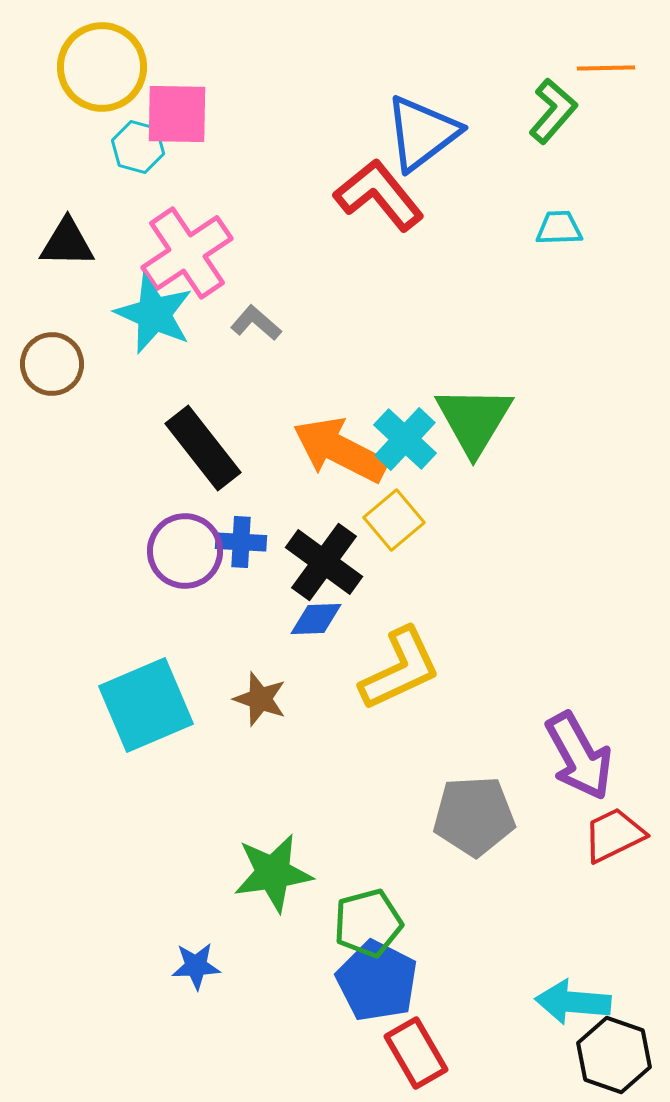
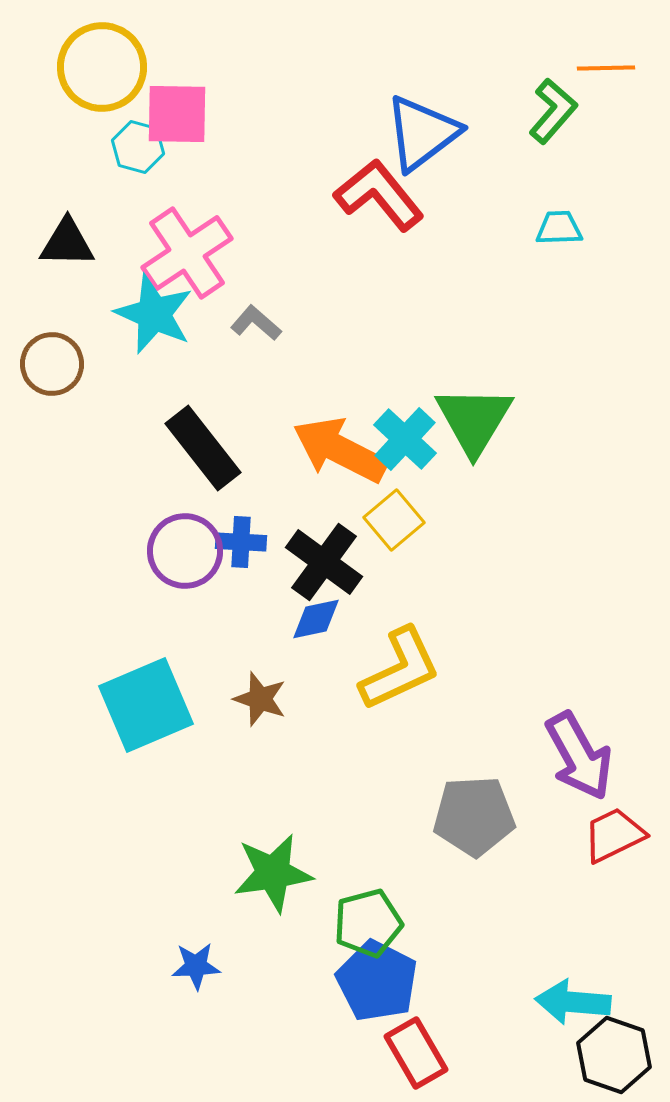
blue diamond: rotated 10 degrees counterclockwise
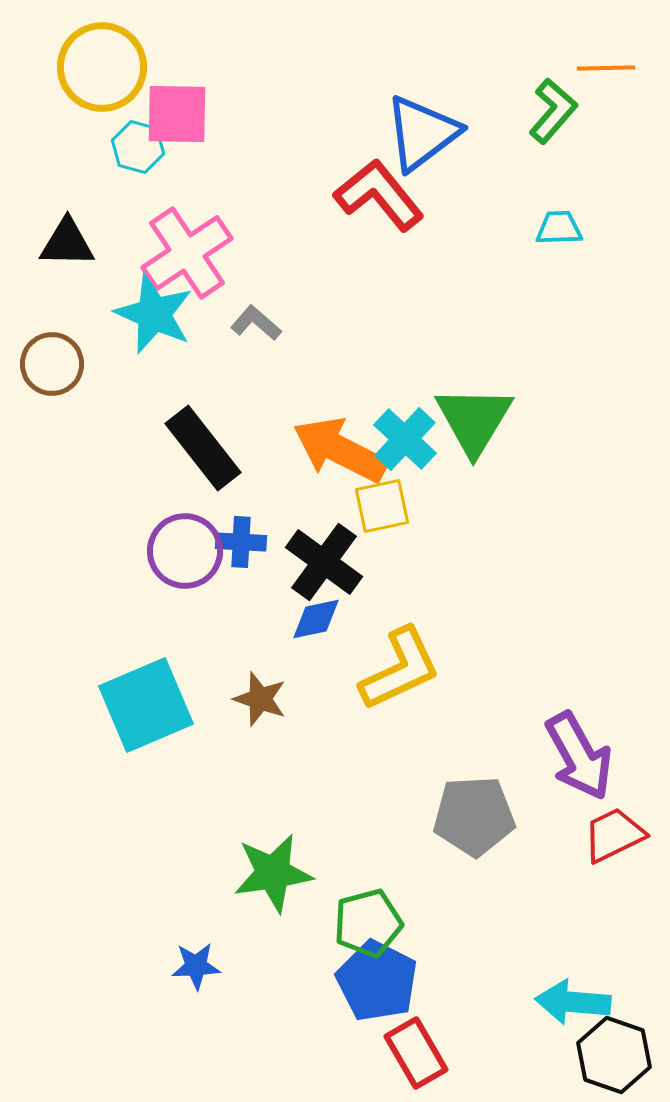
yellow square: moved 12 px left, 14 px up; rotated 28 degrees clockwise
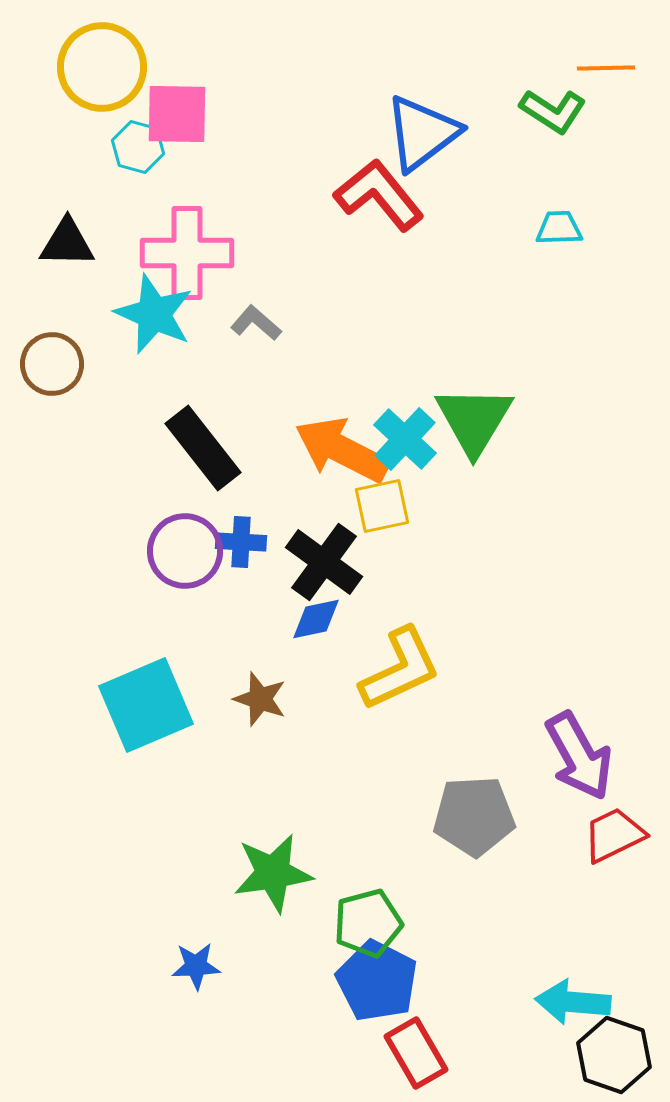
green L-shape: rotated 82 degrees clockwise
pink cross: rotated 34 degrees clockwise
orange arrow: moved 2 px right
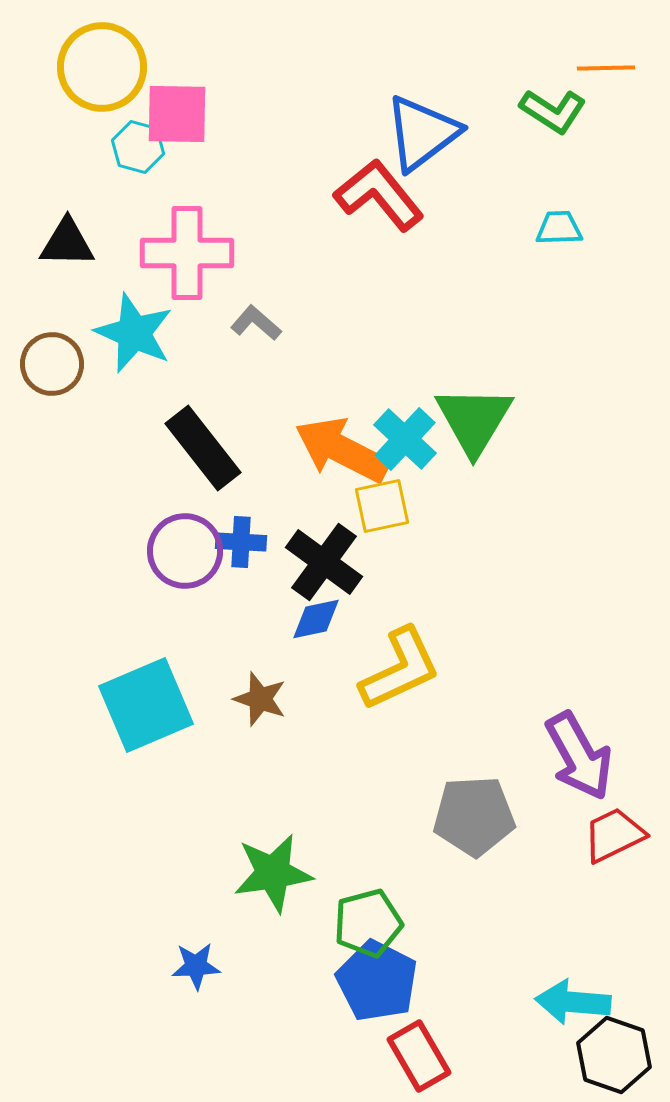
cyan star: moved 20 px left, 19 px down
red rectangle: moved 3 px right, 3 px down
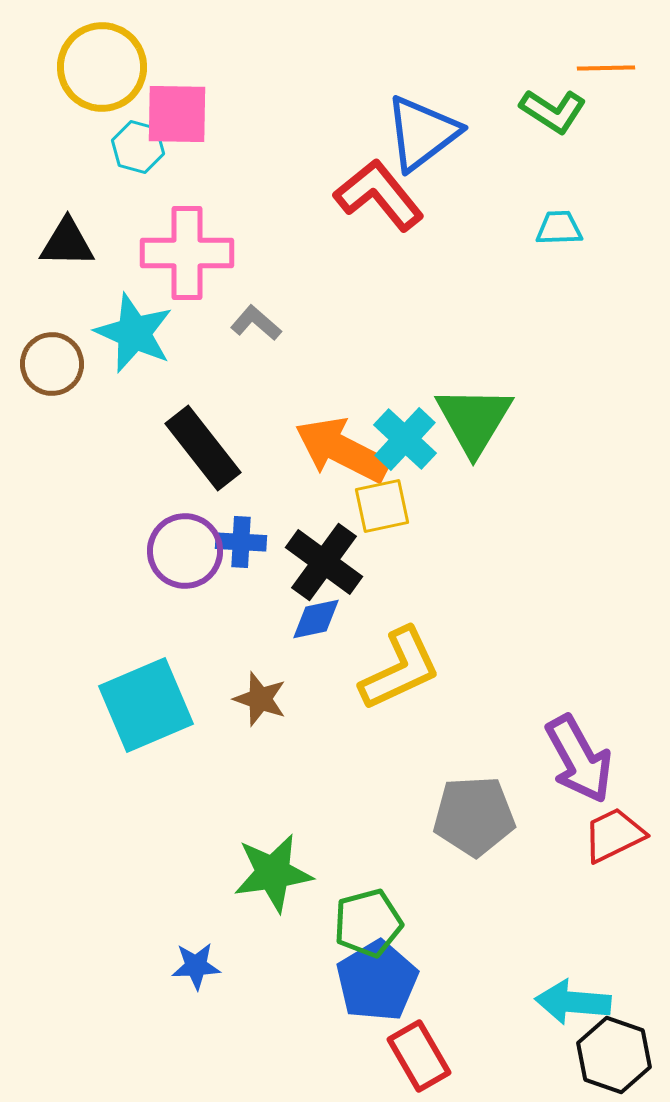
purple arrow: moved 3 px down
blue pentagon: rotated 14 degrees clockwise
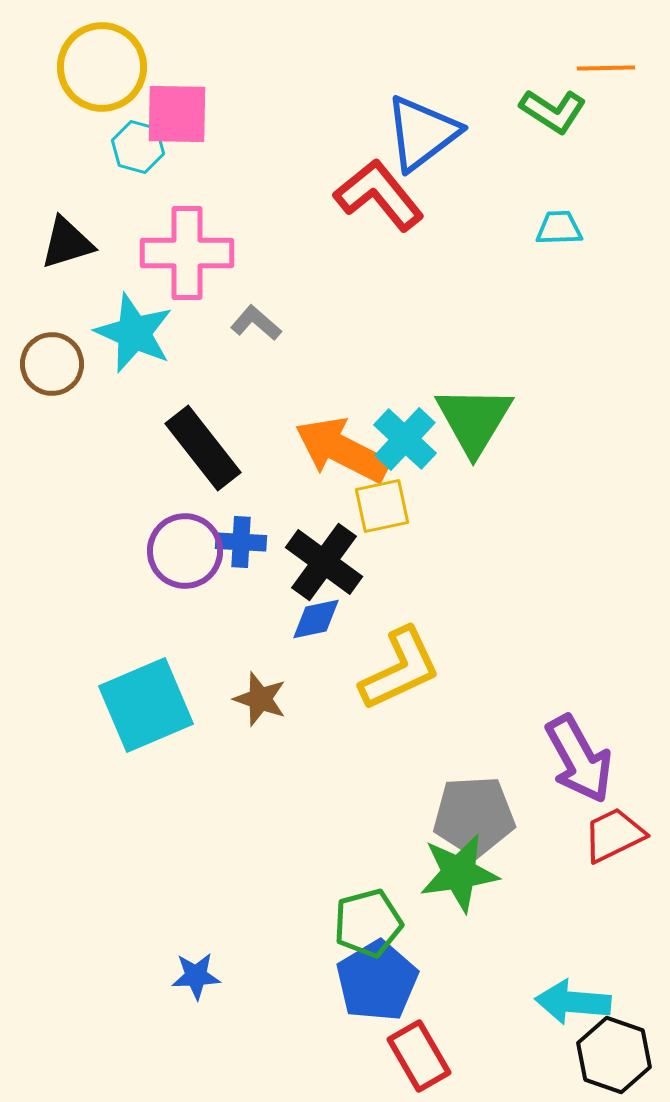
black triangle: rotated 18 degrees counterclockwise
green star: moved 186 px right
blue star: moved 10 px down
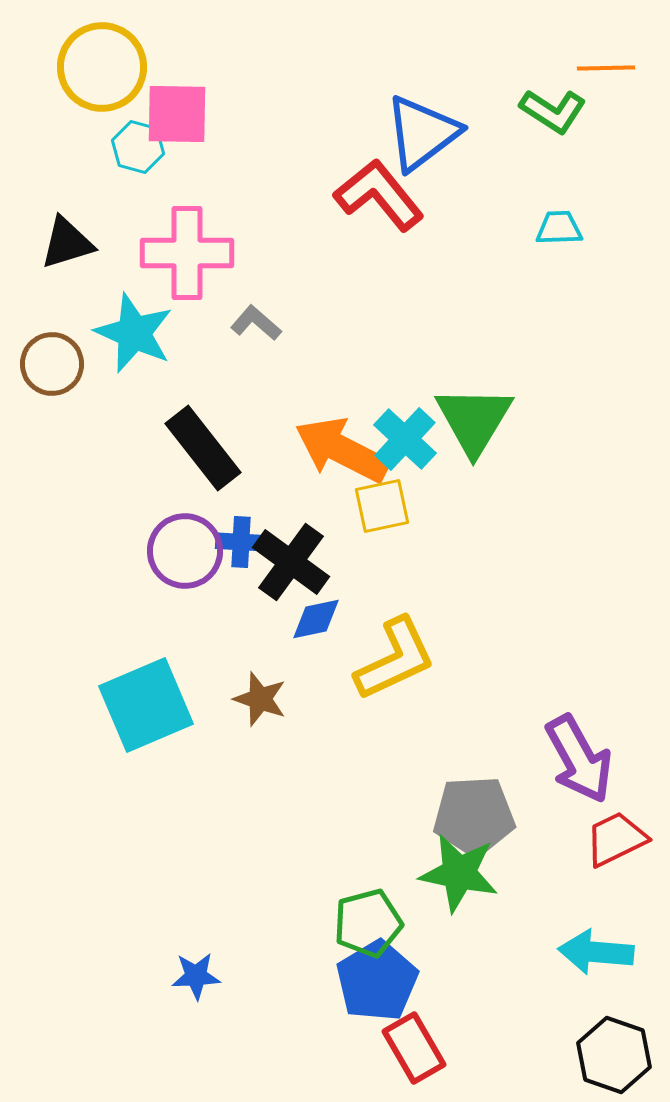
black cross: moved 33 px left
yellow L-shape: moved 5 px left, 10 px up
red trapezoid: moved 2 px right, 4 px down
green star: rotated 20 degrees clockwise
cyan arrow: moved 23 px right, 50 px up
red rectangle: moved 5 px left, 8 px up
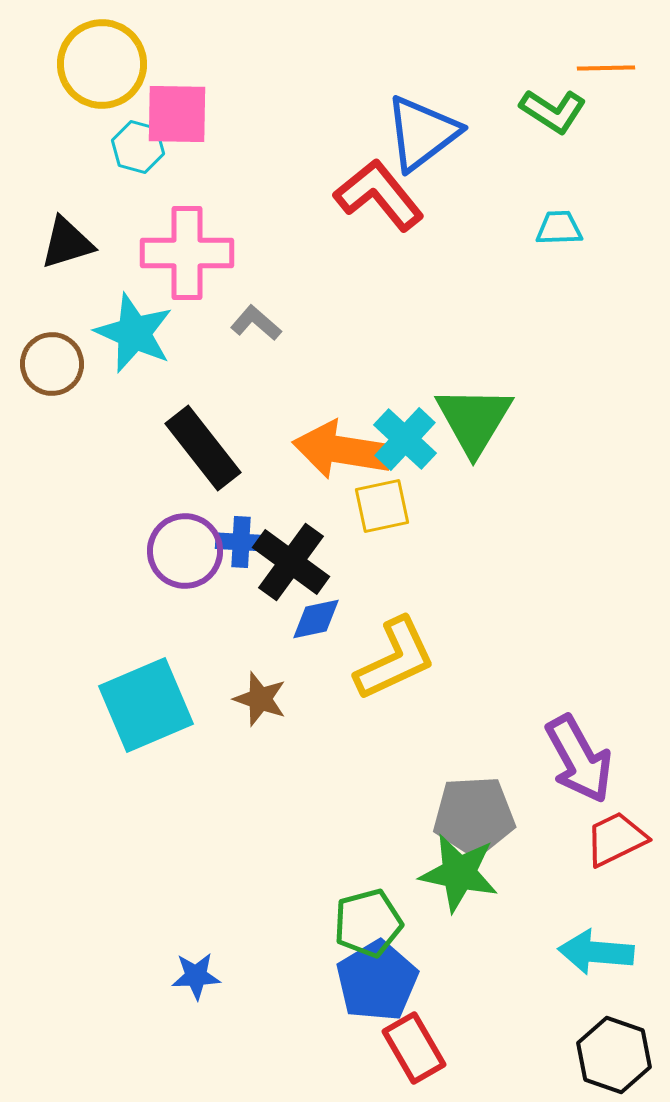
yellow circle: moved 3 px up
orange arrow: rotated 18 degrees counterclockwise
